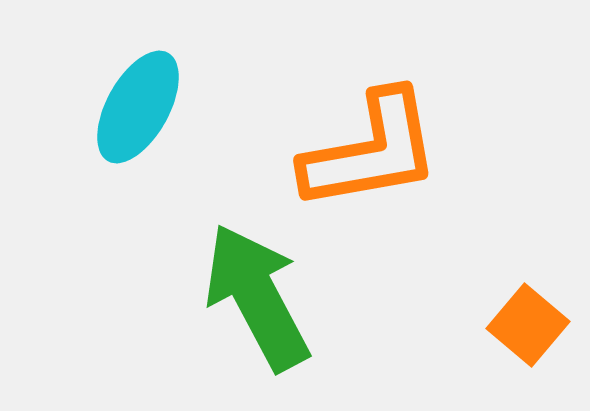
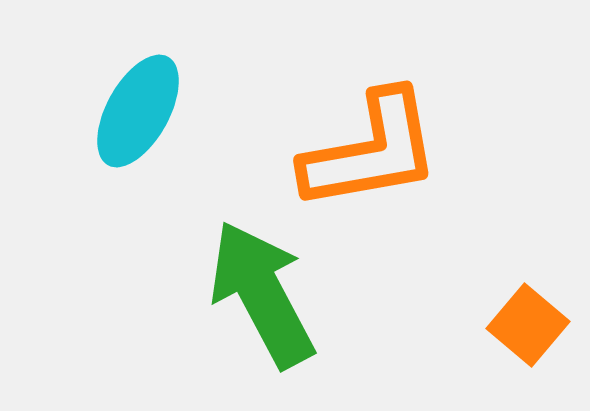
cyan ellipse: moved 4 px down
green arrow: moved 5 px right, 3 px up
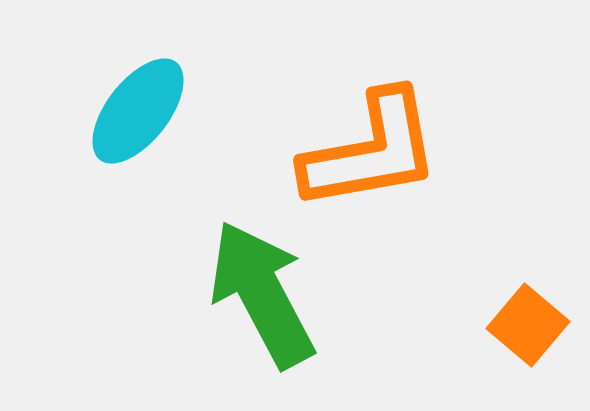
cyan ellipse: rotated 9 degrees clockwise
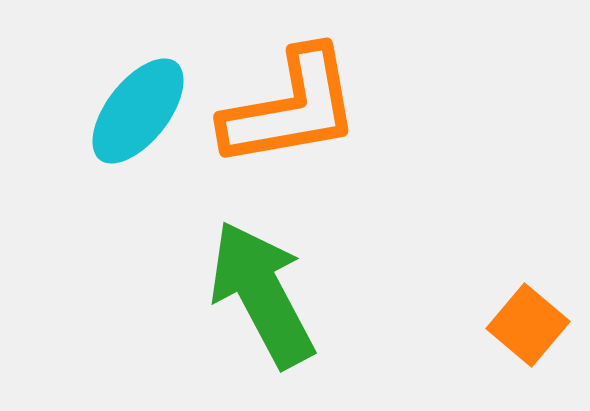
orange L-shape: moved 80 px left, 43 px up
